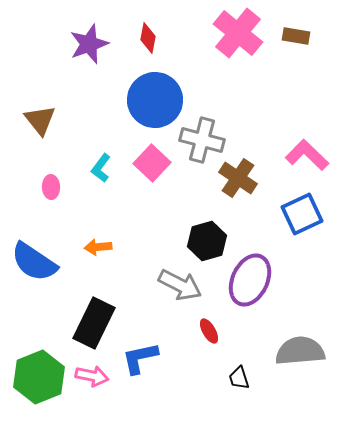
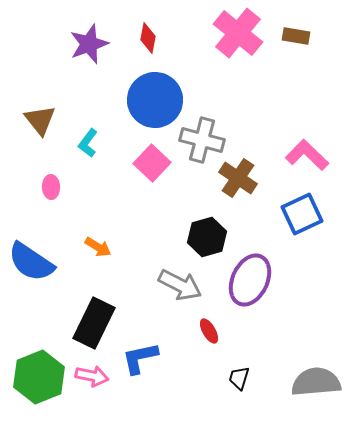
cyan L-shape: moved 13 px left, 25 px up
black hexagon: moved 4 px up
orange arrow: rotated 144 degrees counterclockwise
blue semicircle: moved 3 px left
gray semicircle: moved 16 px right, 31 px down
black trapezoid: rotated 35 degrees clockwise
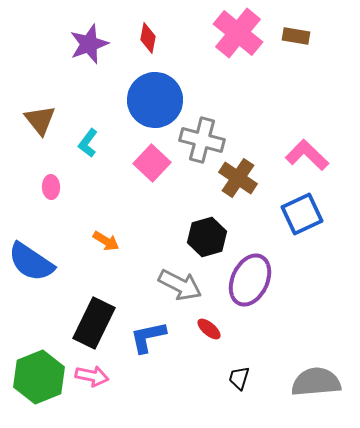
orange arrow: moved 8 px right, 6 px up
red ellipse: moved 2 px up; rotated 20 degrees counterclockwise
blue L-shape: moved 8 px right, 21 px up
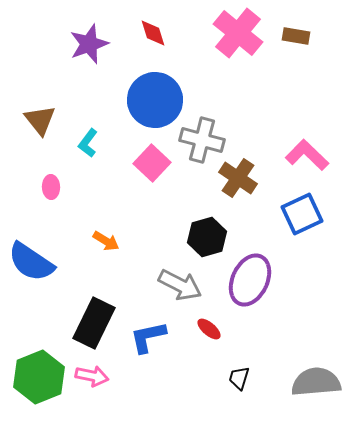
red diamond: moved 5 px right, 5 px up; rotated 28 degrees counterclockwise
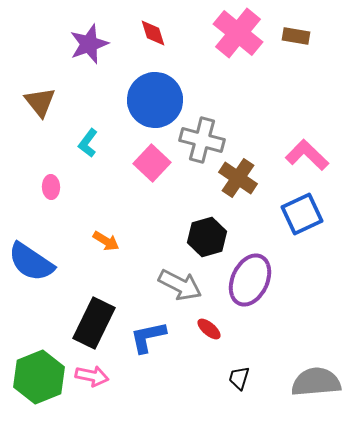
brown triangle: moved 18 px up
